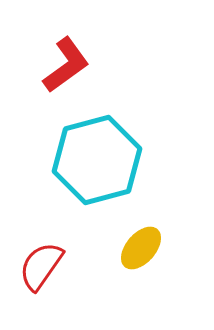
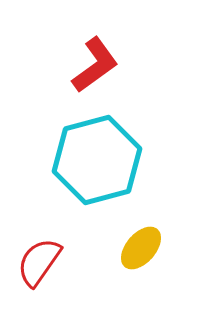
red L-shape: moved 29 px right
red semicircle: moved 2 px left, 4 px up
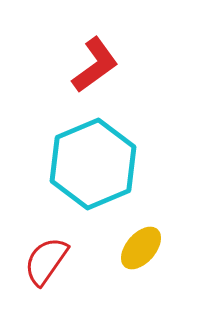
cyan hexagon: moved 4 px left, 4 px down; rotated 8 degrees counterclockwise
red semicircle: moved 7 px right, 1 px up
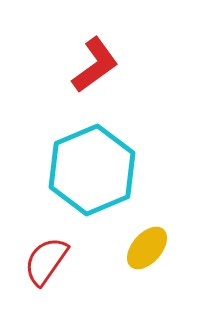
cyan hexagon: moved 1 px left, 6 px down
yellow ellipse: moved 6 px right
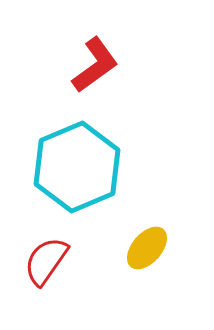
cyan hexagon: moved 15 px left, 3 px up
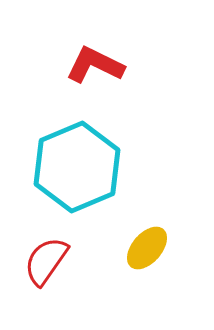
red L-shape: rotated 118 degrees counterclockwise
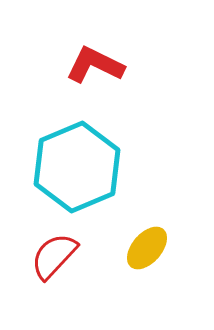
red semicircle: moved 8 px right, 5 px up; rotated 8 degrees clockwise
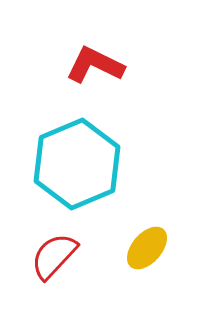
cyan hexagon: moved 3 px up
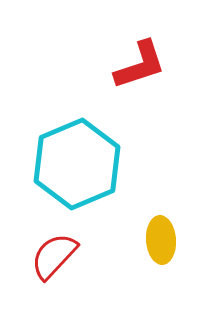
red L-shape: moved 45 px right; rotated 136 degrees clockwise
yellow ellipse: moved 14 px right, 8 px up; rotated 45 degrees counterclockwise
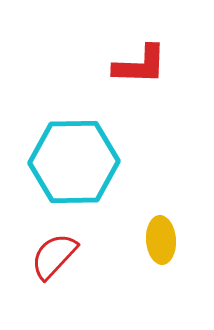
red L-shape: rotated 20 degrees clockwise
cyan hexagon: moved 3 px left, 2 px up; rotated 22 degrees clockwise
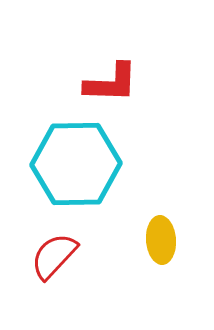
red L-shape: moved 29 px left, 18 px down
cyan hexagon: moved 2 px right, 2 px down
